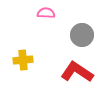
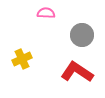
yellow cross: moved 1 px left, 1 px up; rotated 18 degrees counterclockwise
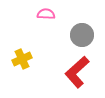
pink semicircle: moved 1 px down
red L-shape: rotated 76 degrees counterclockwise
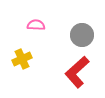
pink semicircle: moved 10 px left, 11 px down
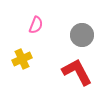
pink semicircle: rotated 108 degrees clockwise
red L-shape: rotated 104 degrees clockwise
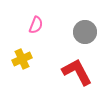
gray circle: moved 3 px right, 3 px up
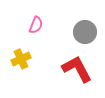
yellow cross: moved 1 px left
red L-shape: moved 3 px up
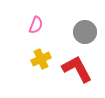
yellow cross: moved 20 px right
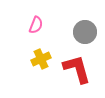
red L-shape: rotated 12 degrees clockwise
